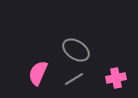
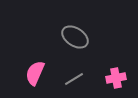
gray ellipse: moved 1 px left, 13 px up
pink semicircle: moved 3 px left
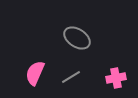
gray ellipse: moved 2 px right, 1 px down
gray line: moved 3 px left, 2 px up
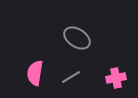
pink semicircle: rotated 15 degrees counterclockwise
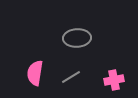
gray ellipse: rotated 36 degrees counterclockwise
pink cross: moved 2 px left, 2 px down
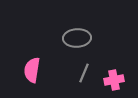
pink semicircle: moved 3 px left, 3 px up
gray line: moved 13 px right, 4 px up; rotated 36 degrees counterclockwise
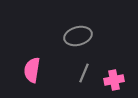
gray ellipse: moved 1 px right, 2 px up; rotated 12 degrees counterclockwise
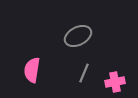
gray ellipse: rotated 12 degrees counterclockwise
pink cross: moved 1 px right, 2 px down
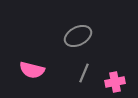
pink semicircle: rotated 85 degrees counterclockwise
